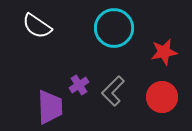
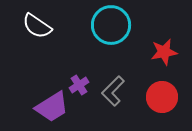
cyan circle: moved 3 px left, 3 px up
purple trapezoid: moved 2 px right; rotated 60 degrees clockwise
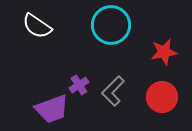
purple trapezoid: moved 2 px down; rotated 12 degrees clockwise
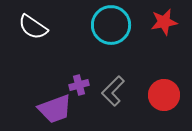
white semicircle: moved 4 px left, 1 px down
red star: moved 30 px up
purple cross: rotated 18 degrees clockwise
red circle: moved 2 px right, 2 px up
purple trapezoid: moved 3 px right
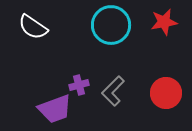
red circle: moved 2 px right, 2 px up
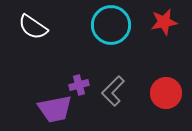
purple trapezoid: rotated 9 degrees clockwise
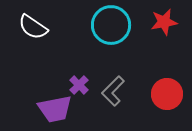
purple cross: rotated 30 degrees counterclockwise
red circle: moved 1 px right, 1 px down
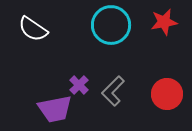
white semicircle: moved 2 px down
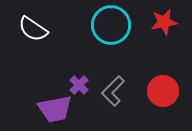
red circle: moved 4 px left, 3 px up
